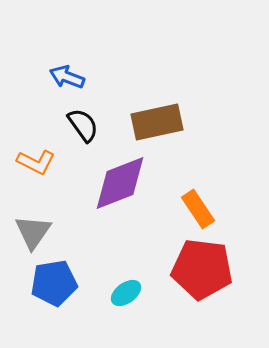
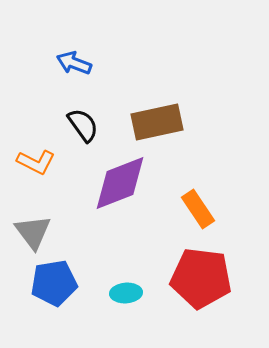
blue arrow: moved 7 px right, 14 px up
gray triangle: rotated 12 degrees counterclockwise
red pentagon: moved 1 px left, 9 px down
cyan ellipse: rotated 32 degrees clockwise
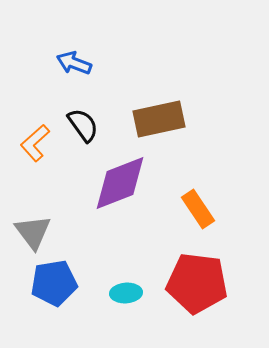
brown rectangle: moved 2 px right, 3 px up
orange L-shape: moved 1 px left, 19 px up; rotated 111 degrees clockwise
red pentagon: moved 4 px left, 5 px down
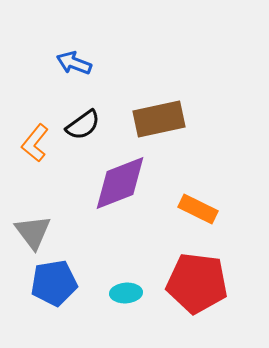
black semicircle: rotated 90 degrees clockwise
orange L-shape: rotated 9 degrees counterclockwise
orange rectangle: rotated 30 degrees counterclockwise
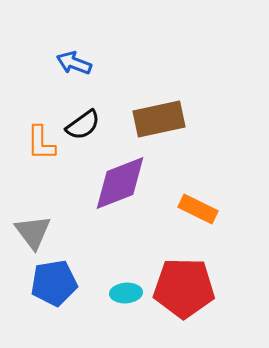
orange L-shape: moved 6 px right; rotated 39 degrees counterclockwise
red pentagon: moved 13 px left, 5 px down; rotated 6 degrees counterclockwise
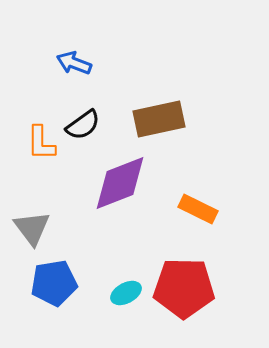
gray triangle: moved 1 px left, 4 px up
cyan ellipse: rotated 24 degrees counterclockwise
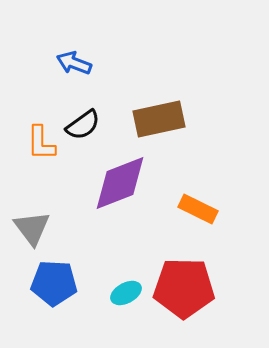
blue pentagon: rotated 12 degrees clockwise
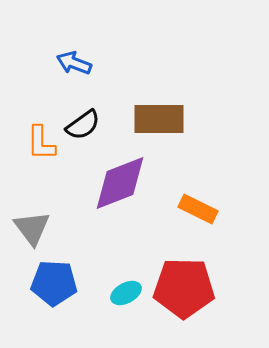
brown rectangle: rotated 12 degrees clockwise
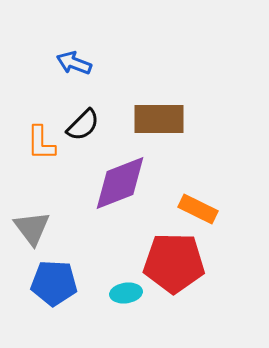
black semicircle: rotated 9 degrees counterclockwise
red pentagon: moved 10 px left, 25 px up
cyan ellipse: rotated 20 degrees clockwise
